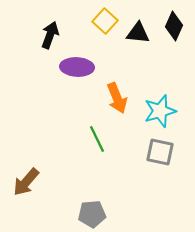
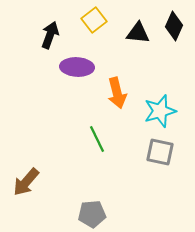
yellow square: moved 11 px left, 1 px up; rotated 10 degrees clockwise
orange arrow: moved 5 px up; rotated 8 degrees clockwise
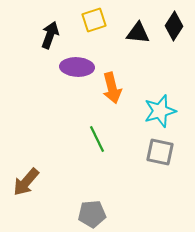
yellow square: rotated 20 degrees clockwise
black diamond: rotated 8 degrees clockwise
orange arrow: moved 5 px left, 5 px up
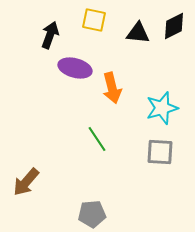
yellow square: rotated 30 degrees clockwise
black diamond: rotated 32 degrees clockwise
purple ellipse: moved 2 px left, 1 px down; rotated 12 degrees clockwise
cyan star: moved 2 px right, 3 px up
green line: rotated 8 degrees counterclockwise
gray square: rotated 8 degrees counterclockwise
